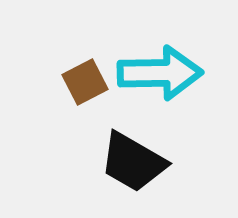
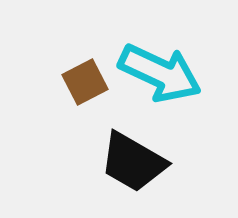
cyan arrow: rotated 26 degrees clockwise
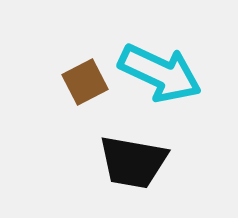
black trapezoid: rotated 20 degrees counterclockwise
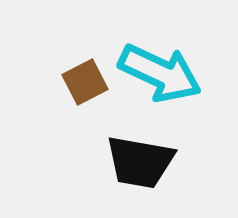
black trapezoid: moved 7 px right
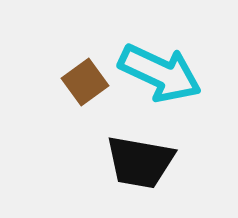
brown square: rotated 9 degrees counterclockwise
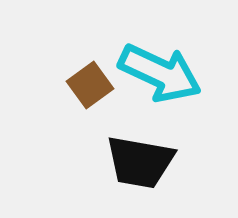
brown square: moved 5 px right, 3 px down
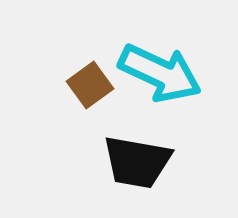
black trapezoid: moved 3 px left
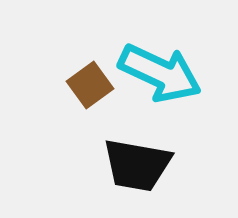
black trapezoid: moved 3 px down
